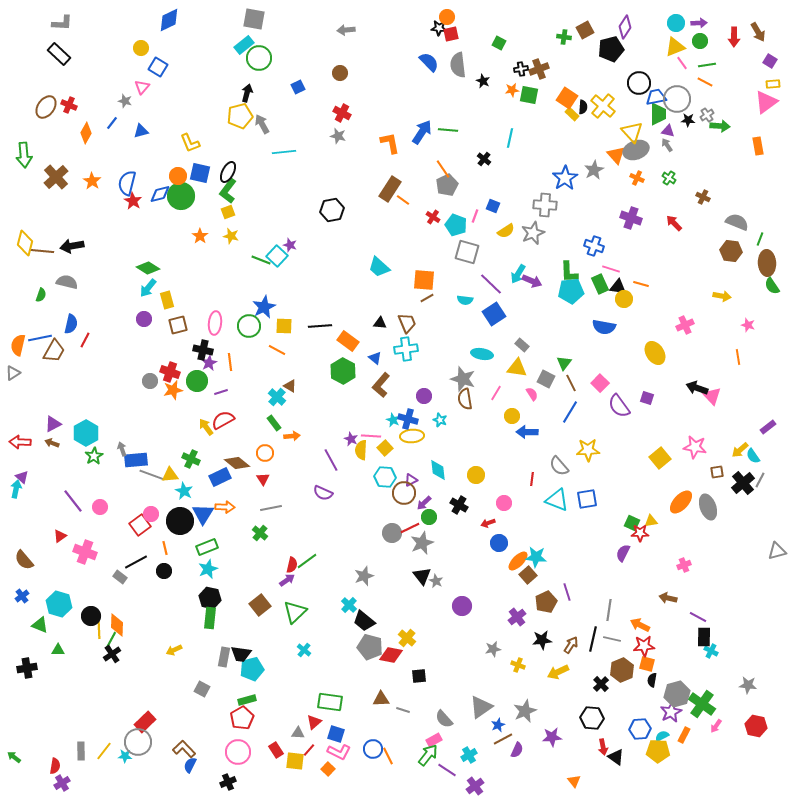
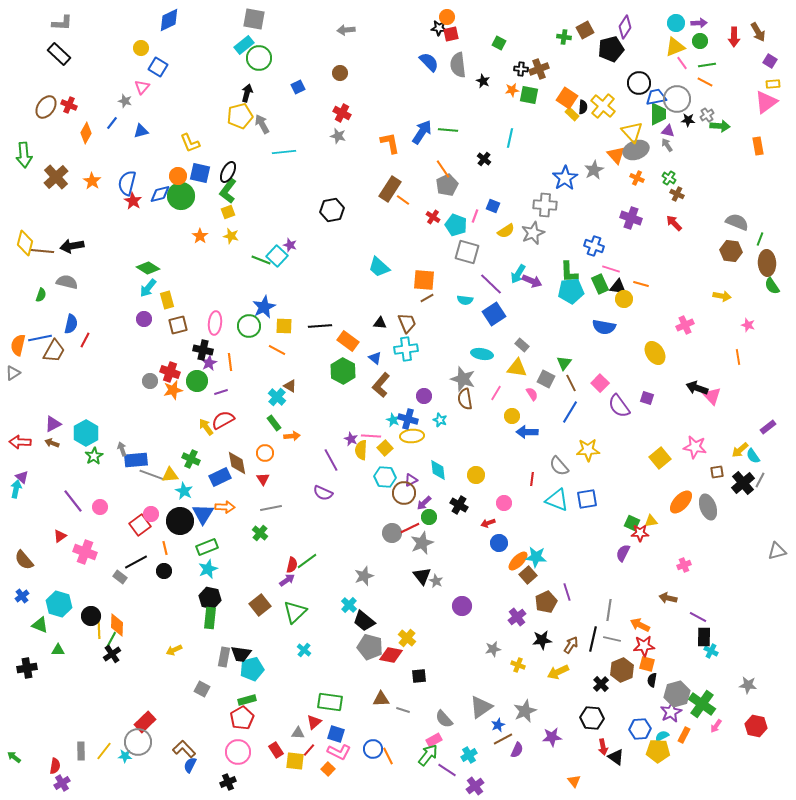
black cross at (521, 69): rotated 16 degrees clockwise
brown cross at (703, 197): moved 26 px left, 3 px up
brown diamond at (237, 463): rotated 40 degrees clockwise
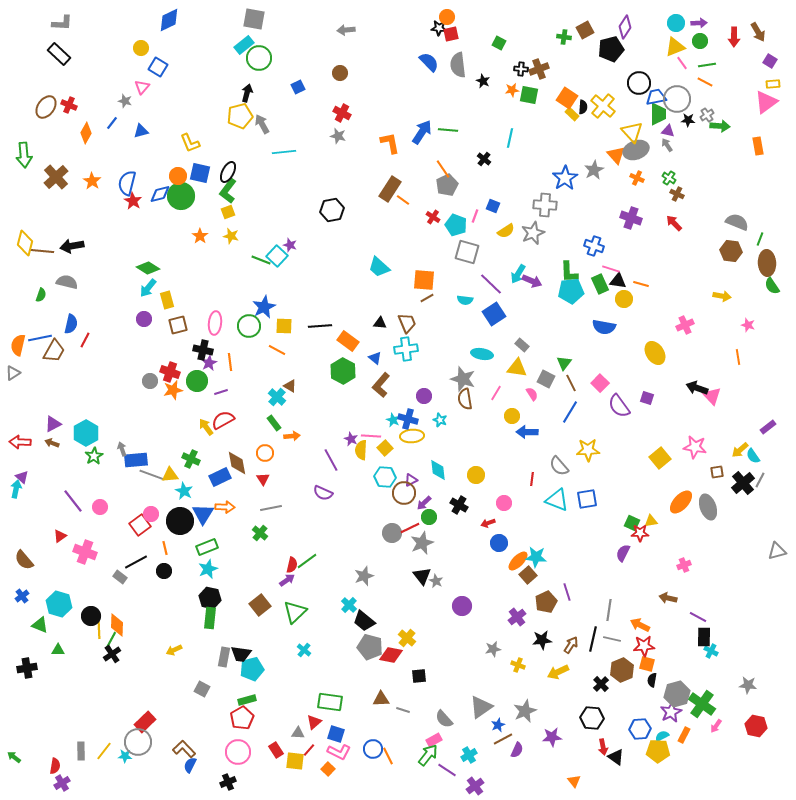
black triangle at (618, 287): moved 6 px up
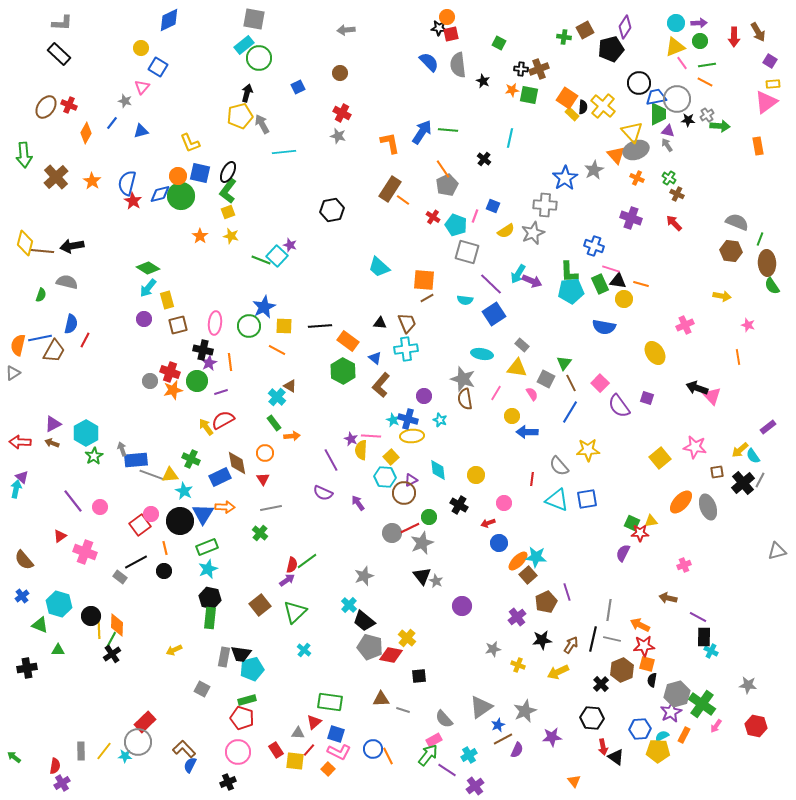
yellow square at (385, 448): moved 6 px right, 9 px down
purple arrow at (424, 503): moved 66 px left; rotated 98 degrees clockwise
red pentagon at (242, 718): rotated 25 degrees counterclockwise
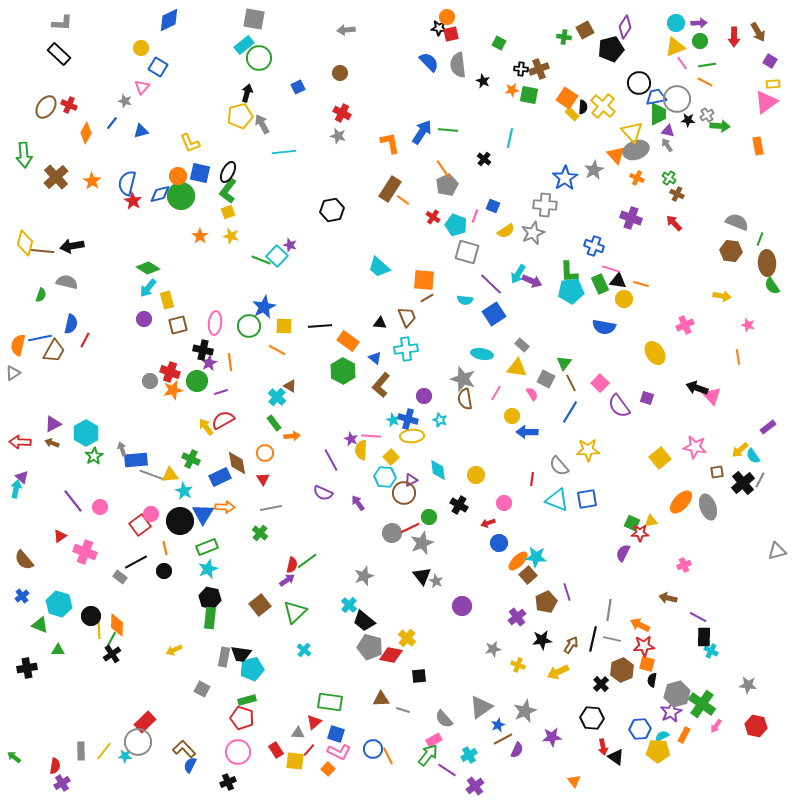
brown trapezoid at (407, 323): moved 6 px up
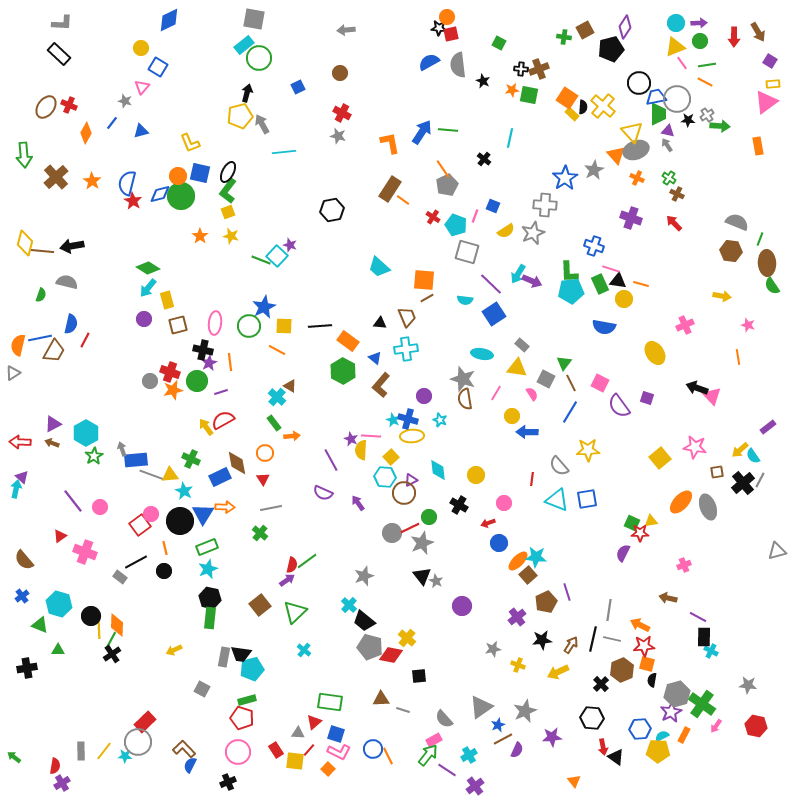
blue semicircle at (429, 62): rotated 75 degrees counterclockwise
pink square at (600, 383): rotated 18 degrees counterclockwise
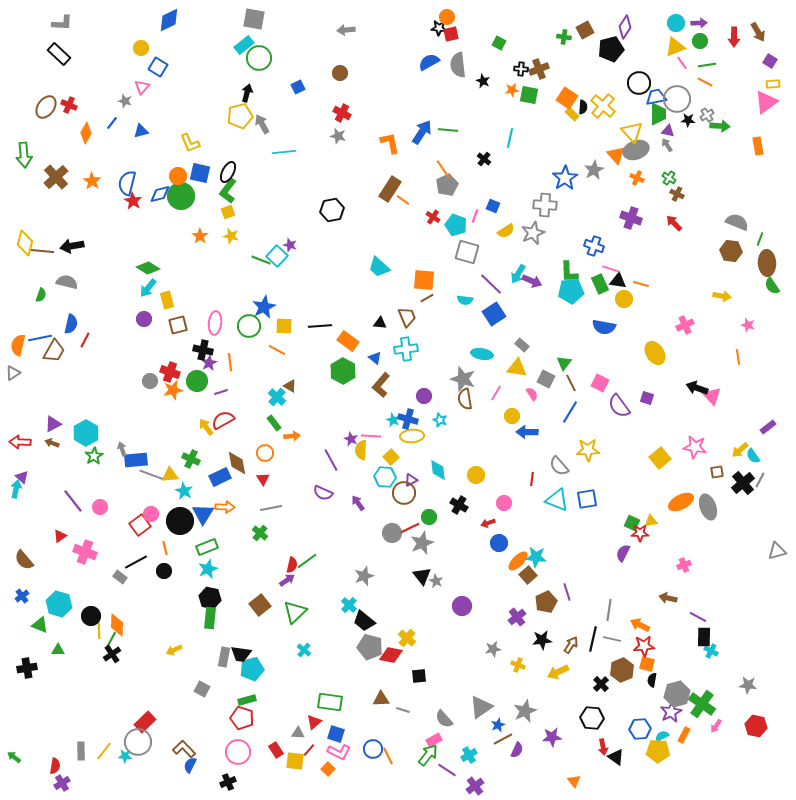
orange ellipse at (681, 502): rotated 20 degrees clockwise
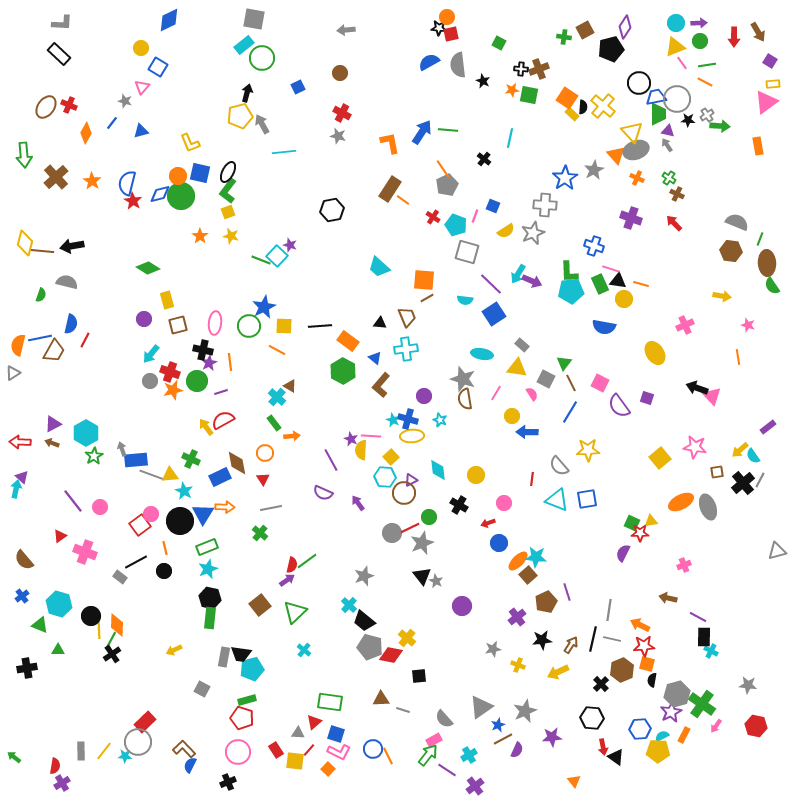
green circle at (259, 58): moved 3 px right
cyan arrow at (148, 288): moved 3 px right, 66 px down
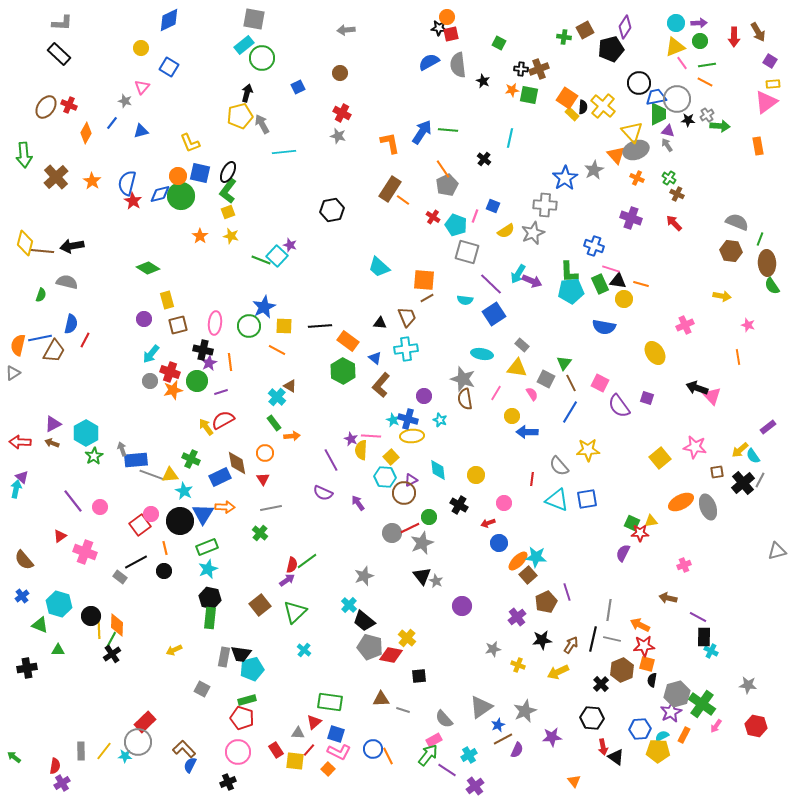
blue square at (158, 67): moved 11 px right
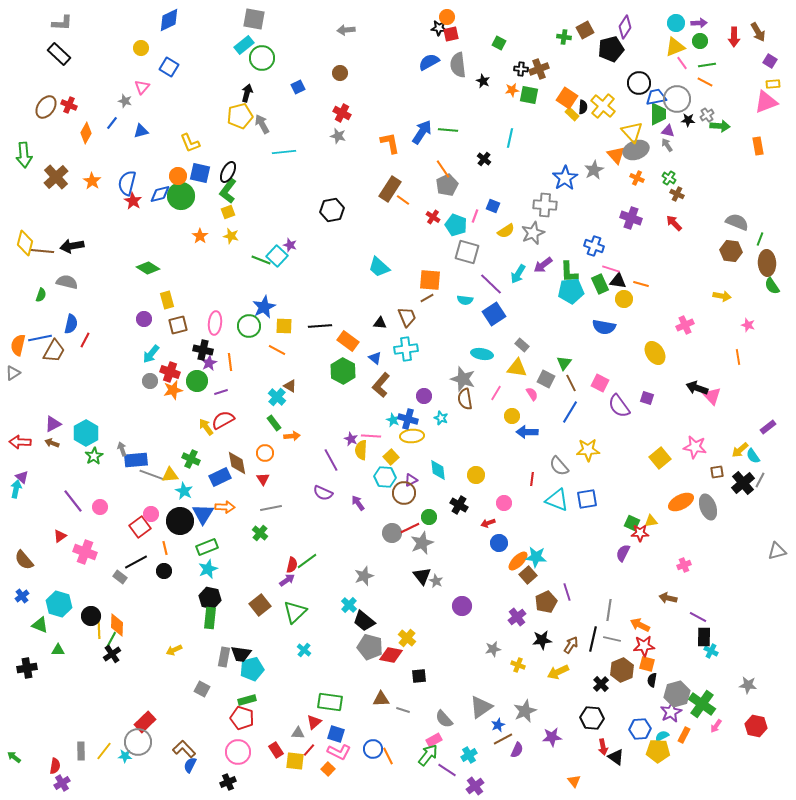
pink triangle at (766, 102): rotated 15 degrees clockwise
orange square at (424, 280): moved 6 px right
purple arrow at (532, 281): moved 11 px right, 16 px up; rotated 120 degrees clockwise
cyan star at (440, 420): moved 1 px right, 2 px up
red square at (140, 525): moved 2 px down
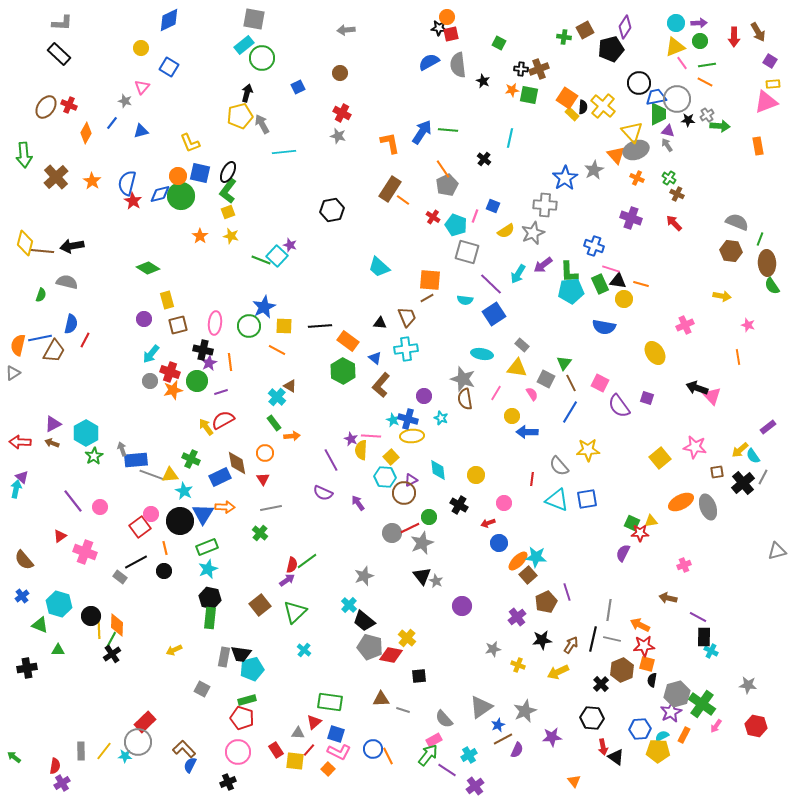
gray line at (760, 480): moved 3 px right, 3 px up
